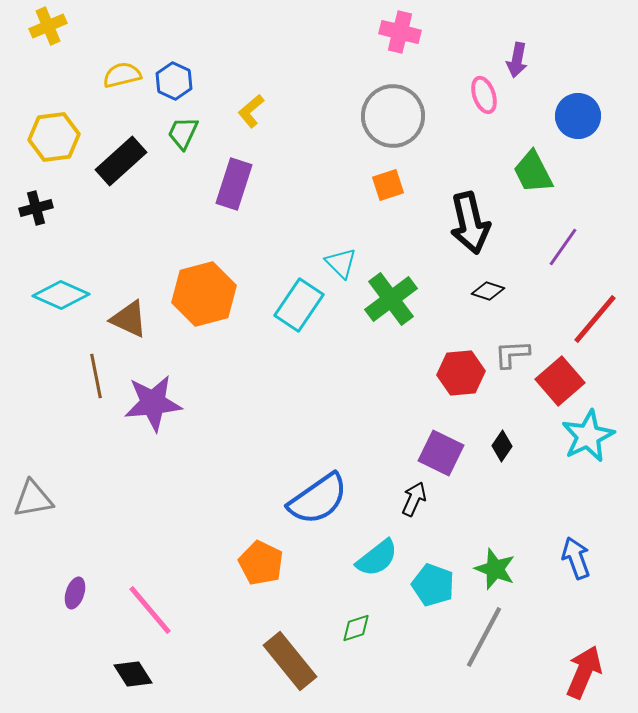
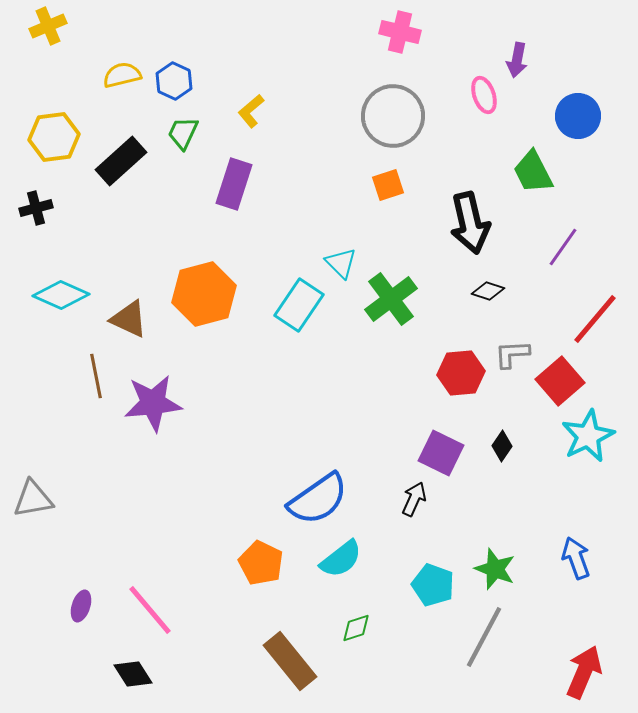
cyan semicircle at (377, 558): moved 36 px left, 1 px down
purple ellipse at (75, 593): moved 6 px right, 13 px down
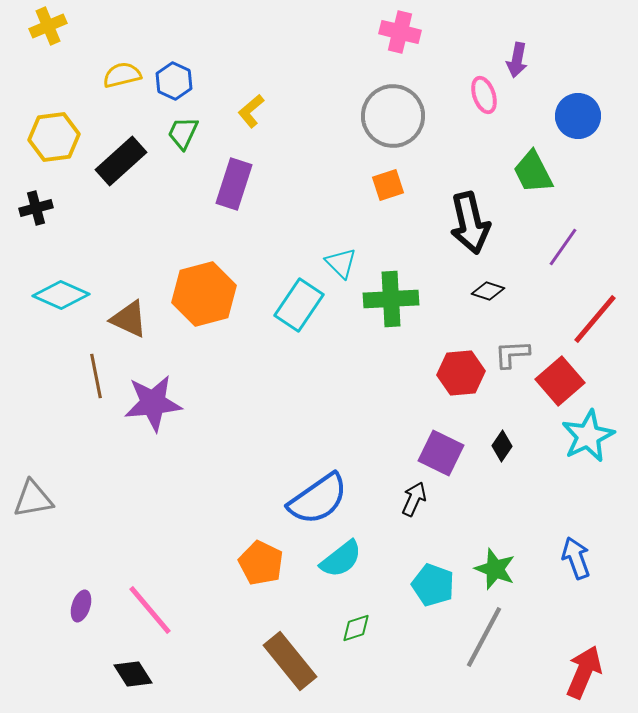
green cross at (391, 299): rotated 34 degrees clockwise
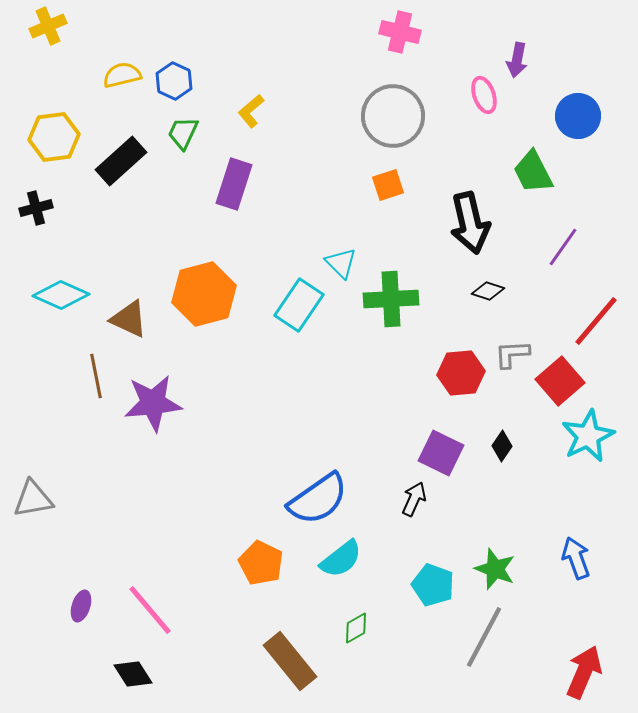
red line at (595, 319): moved 1 px right, 2 px down
green diamond at (356, 628): rotated 12 degrees counterclockwise
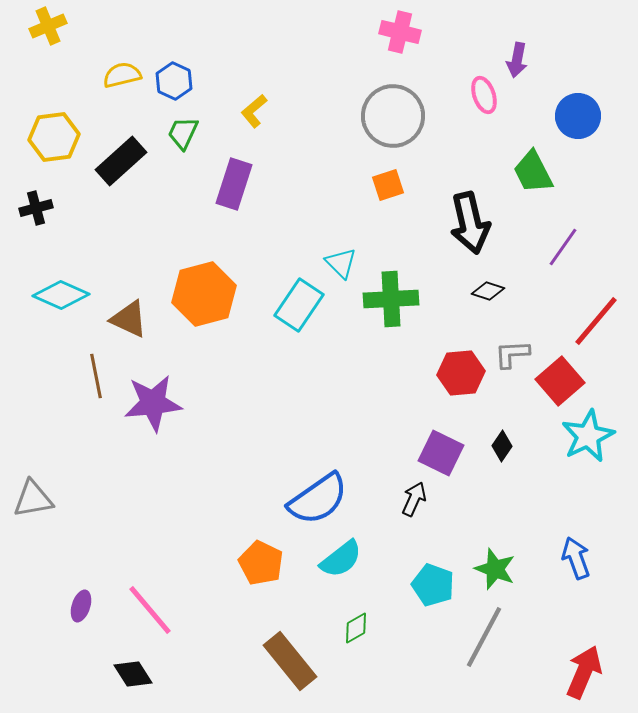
yellow L-shape at (251, 111): moved 3 px right
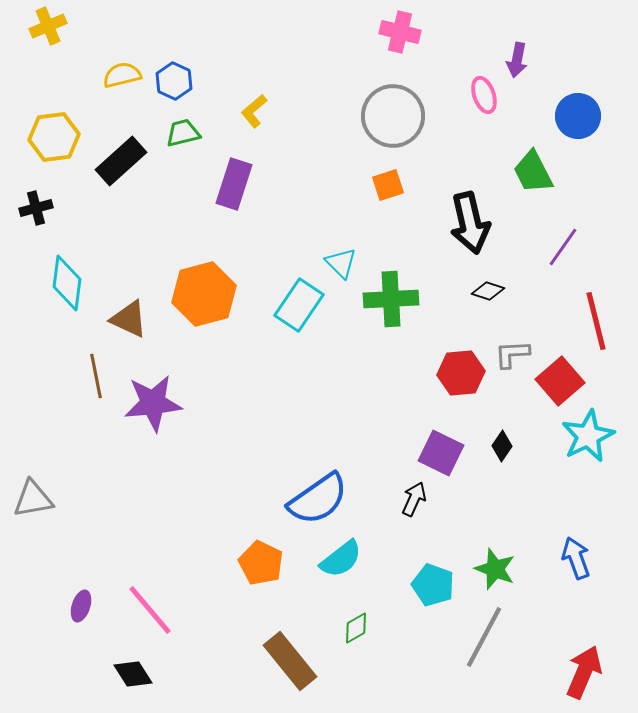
green trapezoid at (183, 133): rotated 51 degrees clockwise
cyan diamond at (61, 295): moved 6 px right, 12 px up; rotated 74 degrees clockwise
red line at (596, 321): rotated 54 degrees counterclockwise
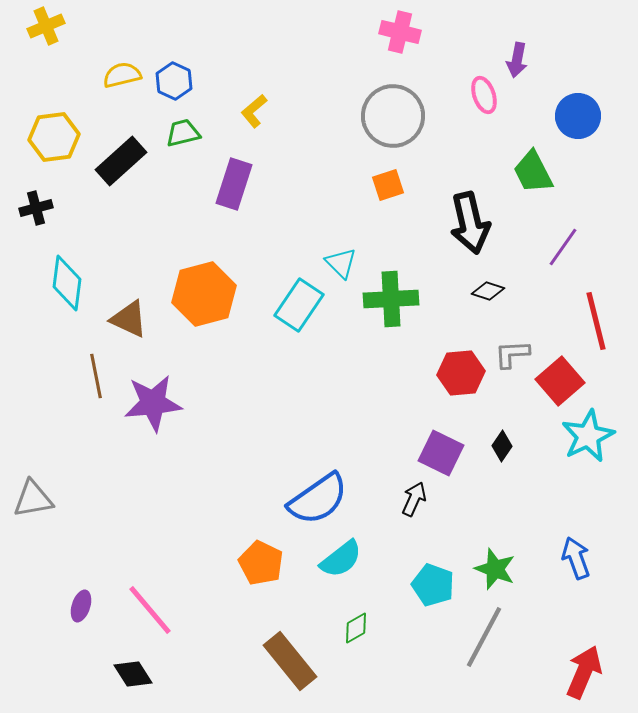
yellow cross at (48, 26): moved 2 px left
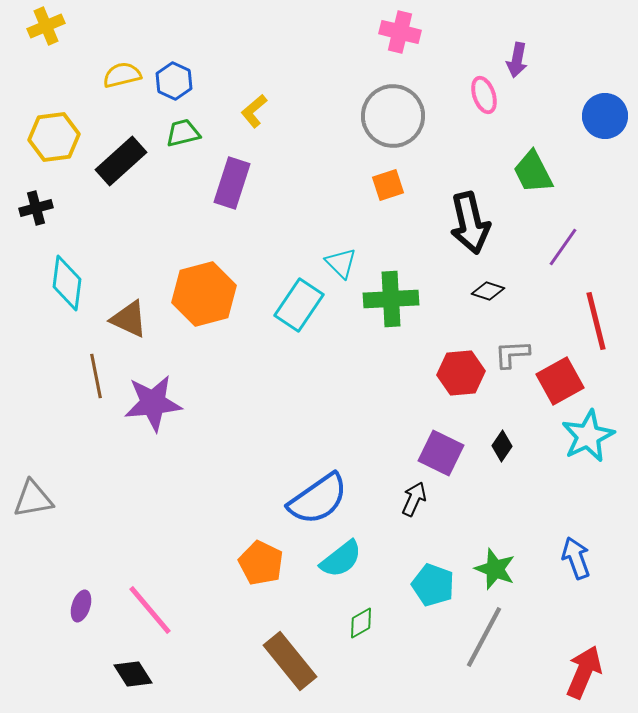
blue circle at (578, 116): moved 27 px right
purple rectangle at (234, 184): moved 2 px left, 1 px up
red square at (560, 381): rotated 12 degrees clockwise
green diamond at (356, 628): moved 5 px right, 5 px up
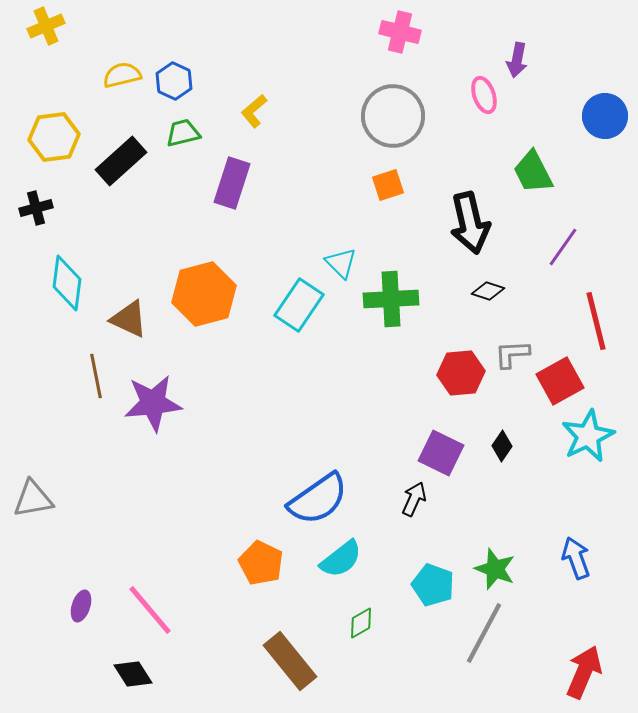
gray line at (484, 637): moved 4 px up
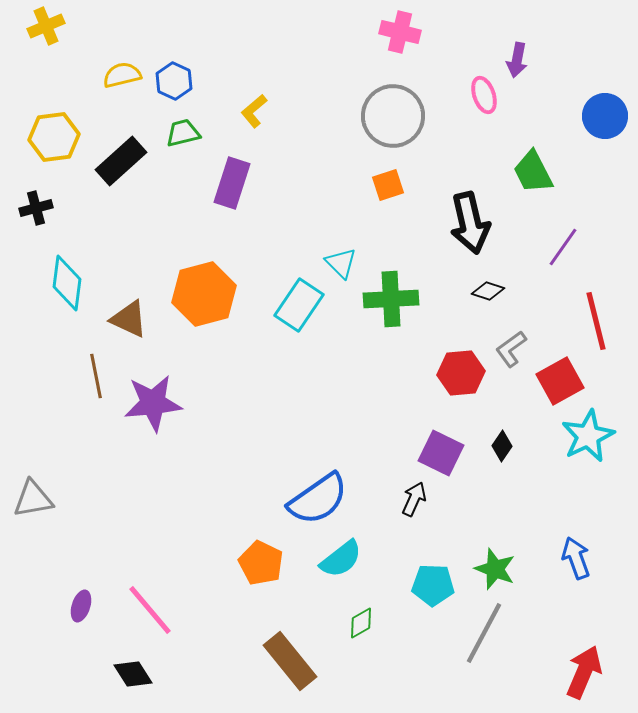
gray L-shape at (512, 354): moved 1 px left, 5 px up; rotated 33 degrees counterclockwise
cyan pentagon at (433, 585): rotated 18 degrees counterclockwise
